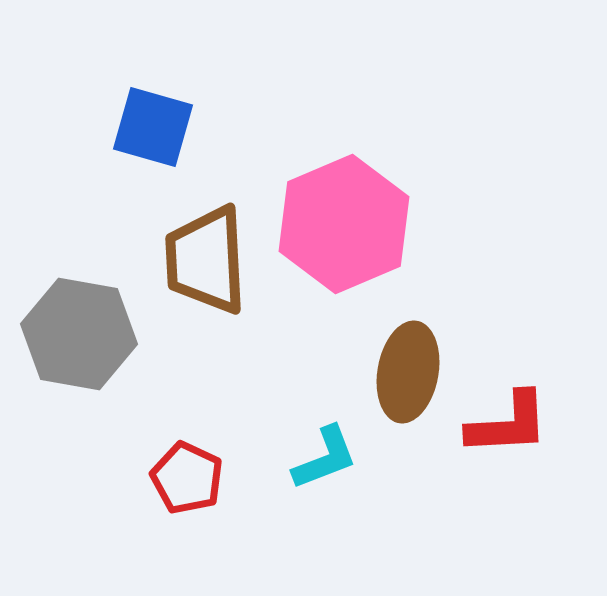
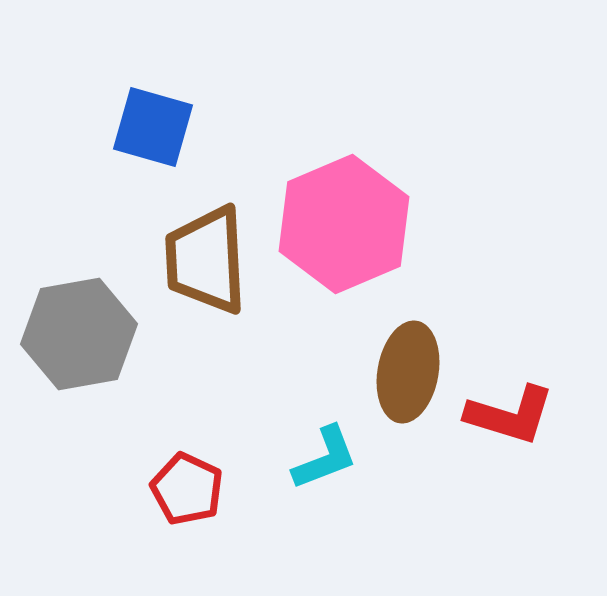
gray hexagon: rotated 20 degrees counterclockwise
red L-shape: moved 2 px right, 9 px up; rotated 20 degrees clockwise
red pentagon: moved 11 px down
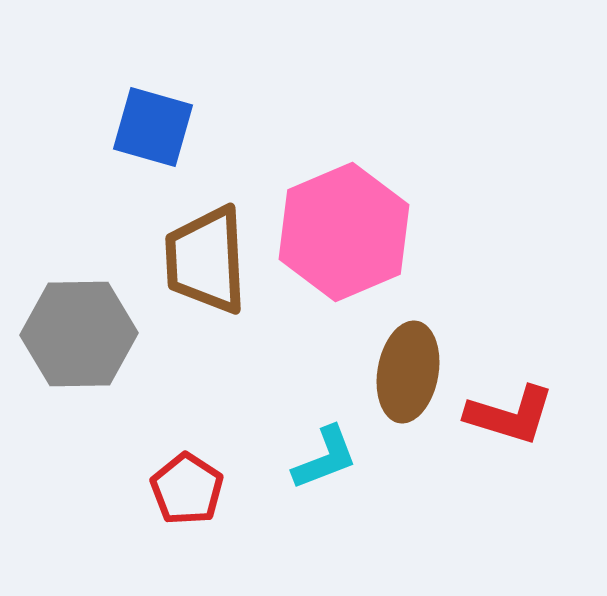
pink hexagon: moved 8 px down
gray hexagon: rotated 9 degrees clockwise
red pentagon: rotated 8 degrees clockwise
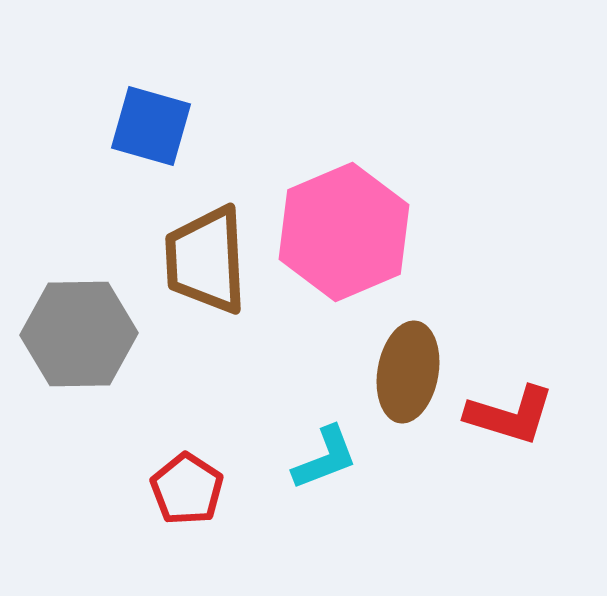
blue square: moved 2 px left, 1 px up
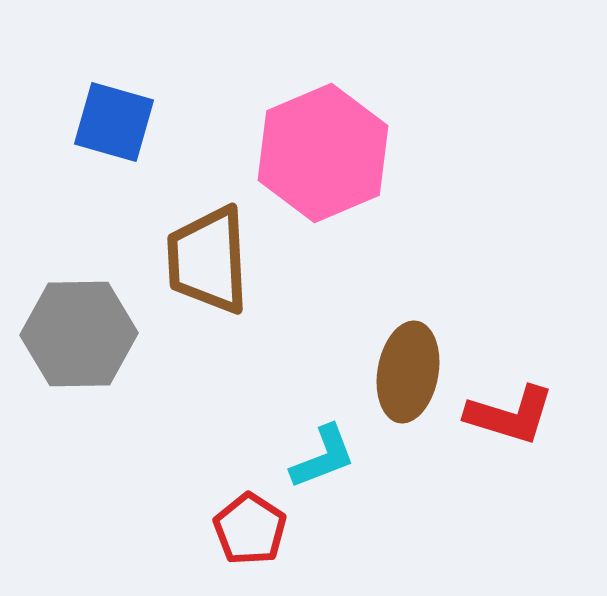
blue square: moved 37 px left, 4 px up
pink hexagon: moved 21 px left, 79 px up
brown trapezoid: moved 2 px right
cyan L-shape: moved 2 px left, 1 px up
red pentagon: moved 63 px right, 40 px down
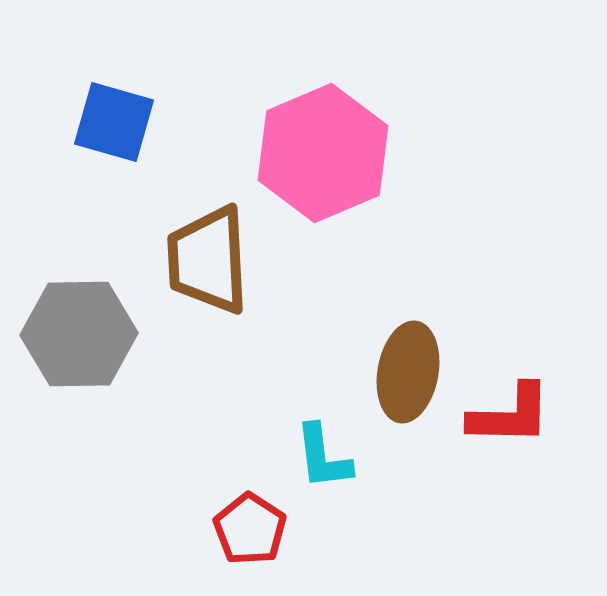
red L-shape: rotated 16 degrees counterclockwise
cyan L-shape: rotated 104 degrees clockwise
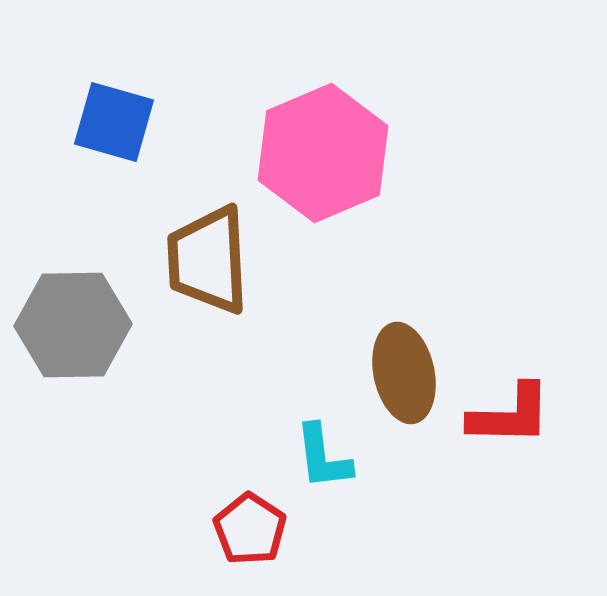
gray hexagon: moved 6 px left, 9 px up
brown ellipse: moved 4 px left, 1 px down; rotated 22 degrees counterclockwise
